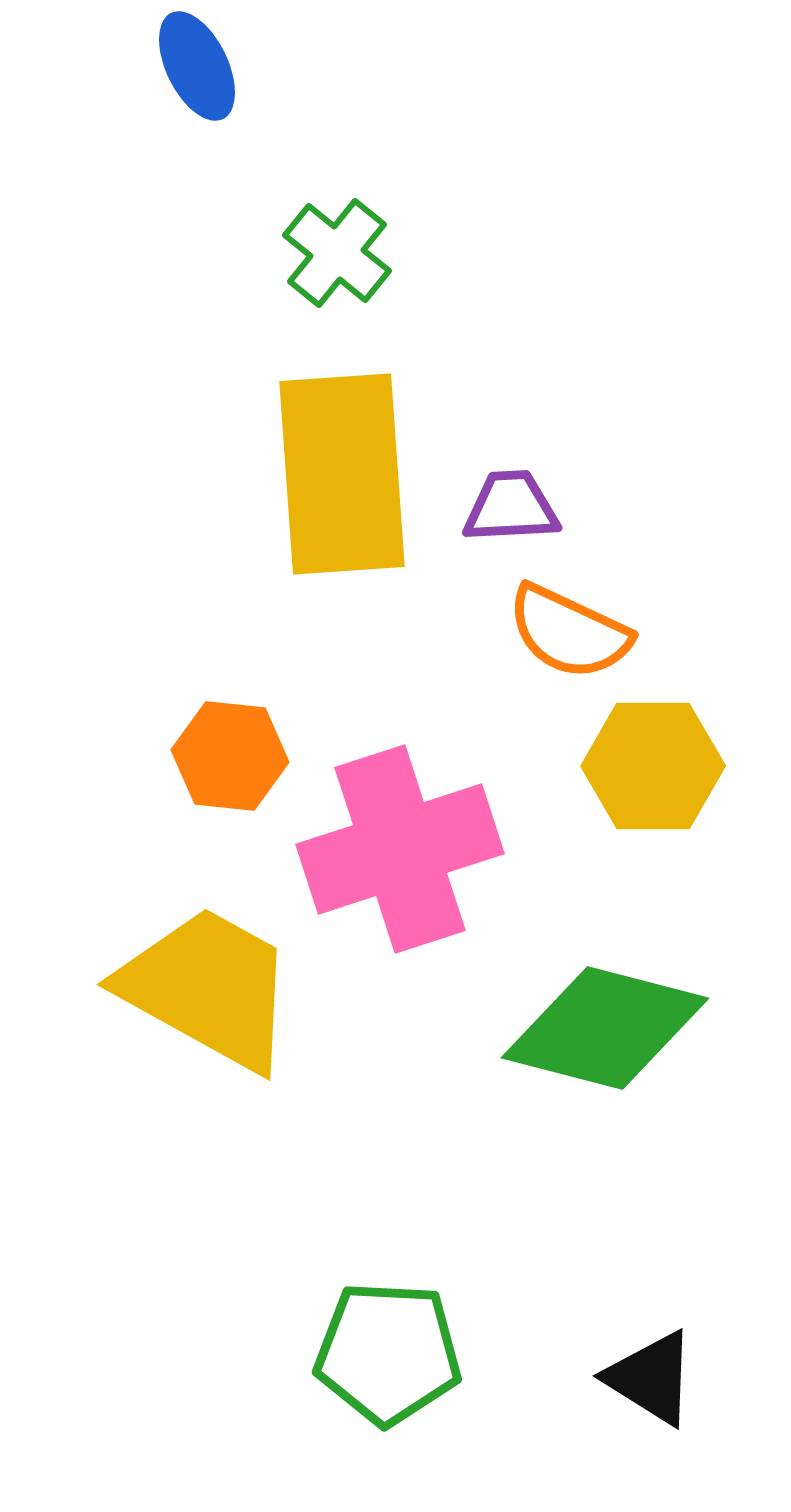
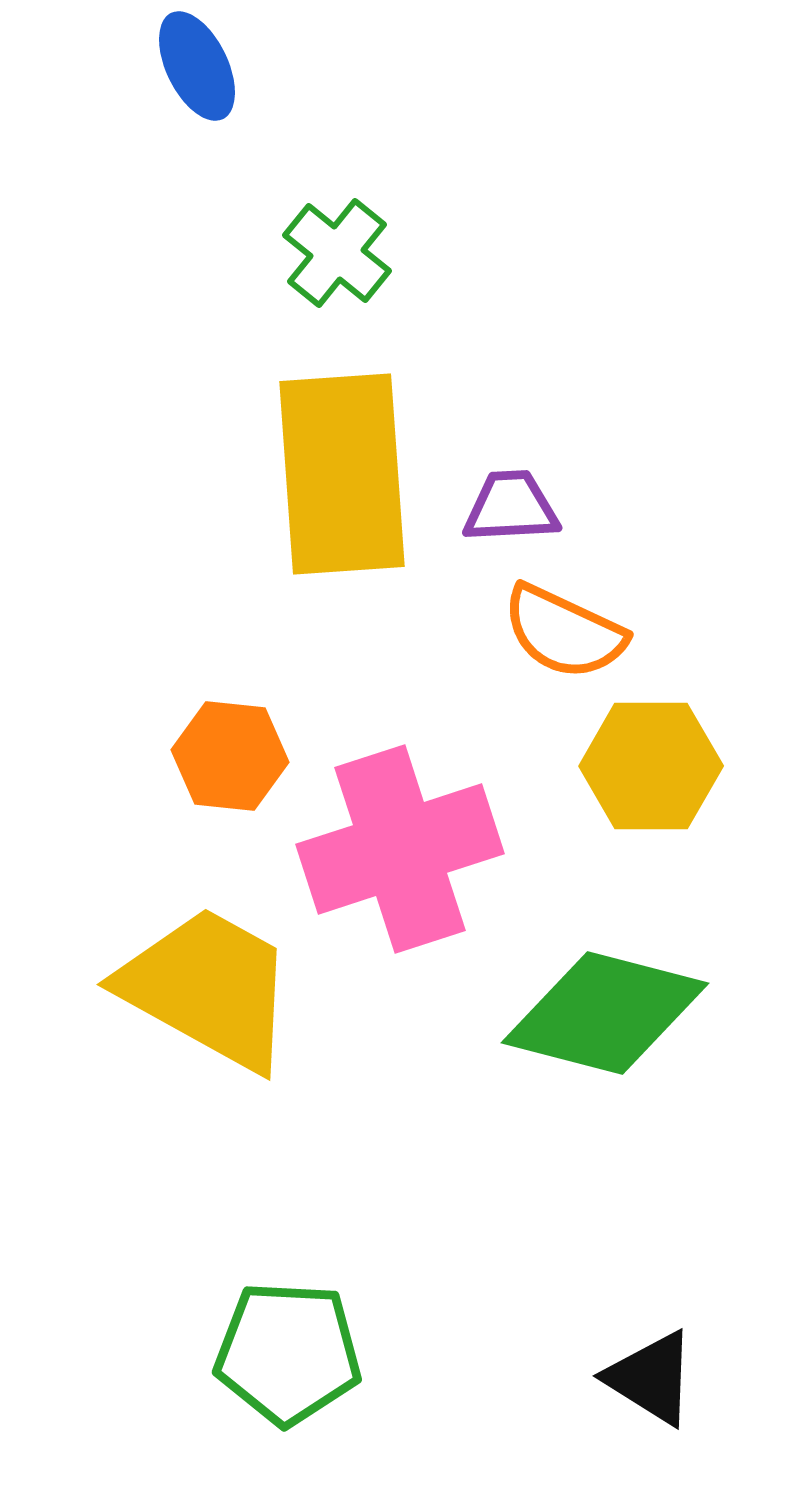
orange semicircle: moved 5 px left
yellow hexagon: moved 2 px left
green diamond: moved 15 px up
green pentagon: moved 100 px left
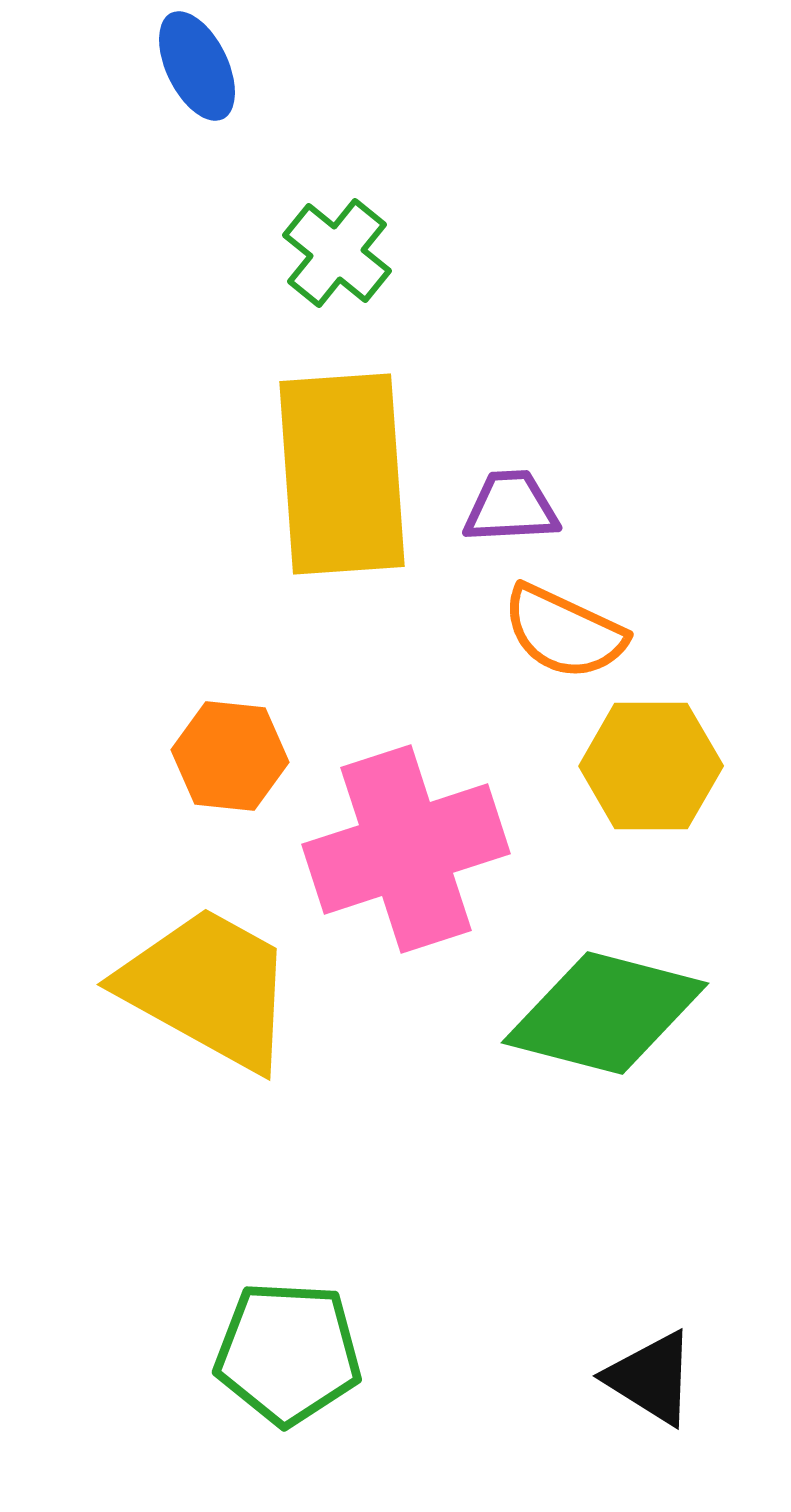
pink cross: moved 6 px right
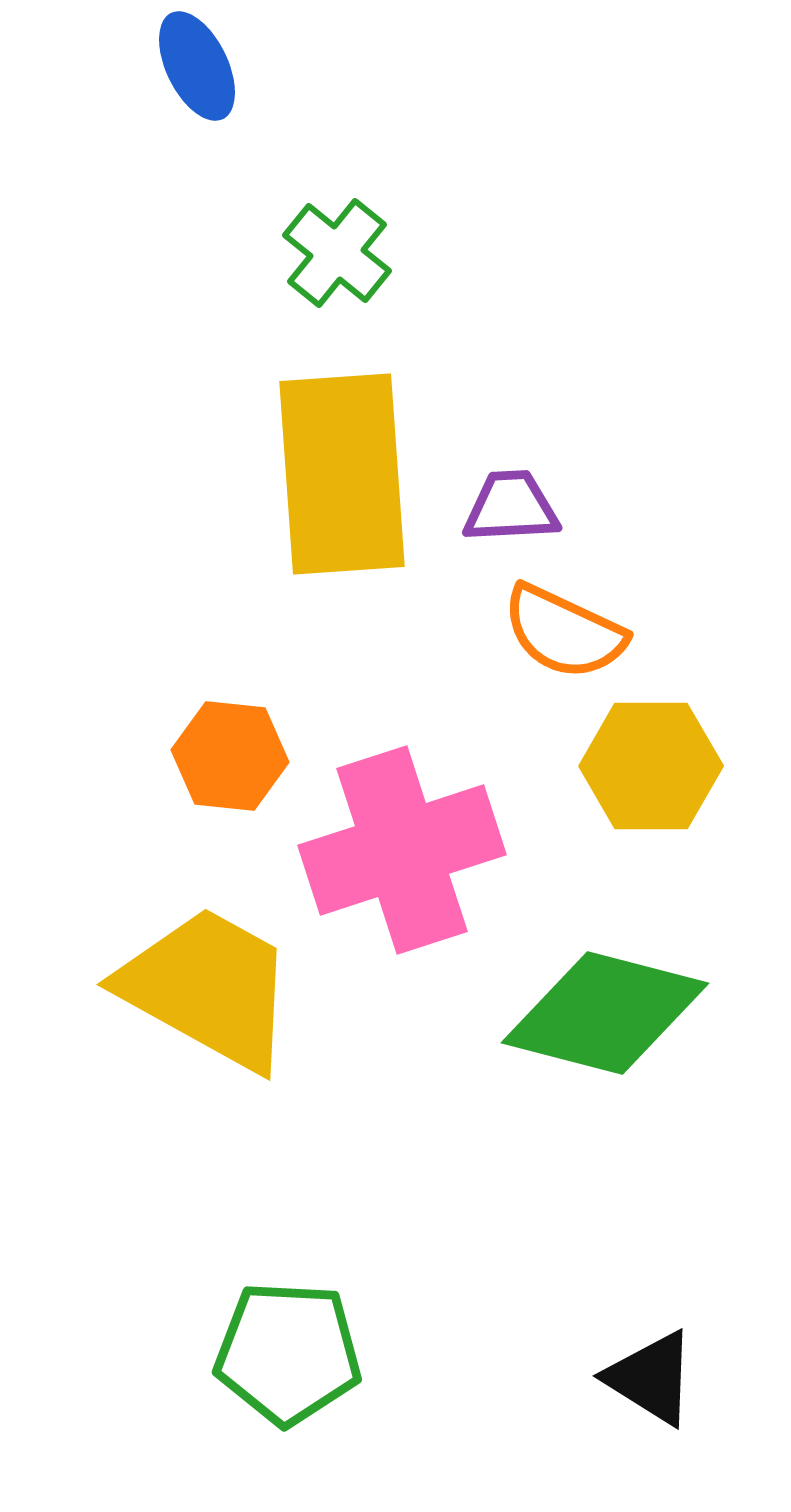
pink cross: moved 4 px left, 1 px down
